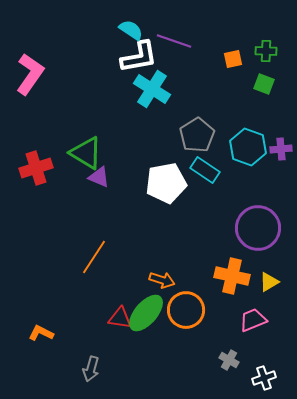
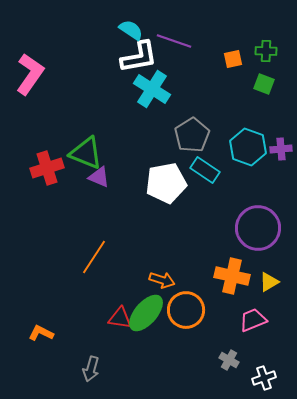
gray pentagon: moved 5 px left
green triangle: rotated 9 degrees counterclockwise
red cross: moved 11 px right
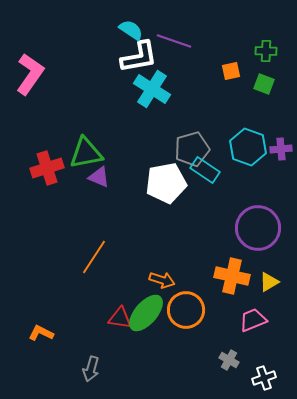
orange square: moved 2 px left, 12 px down
gray pentagon: moved 14 px down; rotated 16 degrees clockwise
green triangle: rotated 33 degrees counterclockwise
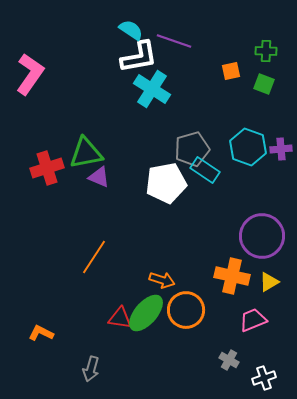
purple circle: moved 4 px right, 8 px down
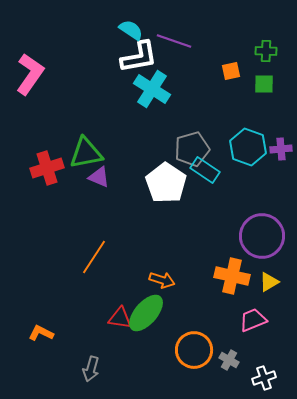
green square: rotated 20 degrees counterclockwise
white pentagon: rotated 27 degrees counterclockwise
orange circle: moved 8 px right, 40 px down
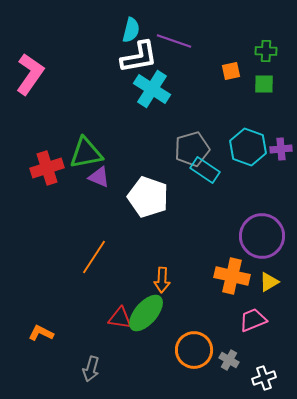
cyan semicircle: rotated 70 degrees clockwise
white pentagon: moved 18 px left, 14 px down; rotated 15 degrees counterclockwise
orange arrow: rotated 75 degrees clockwise
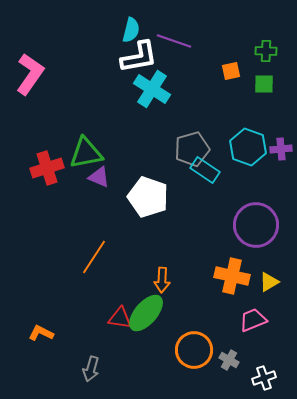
purple circle: moved 6 px left, 11 px up
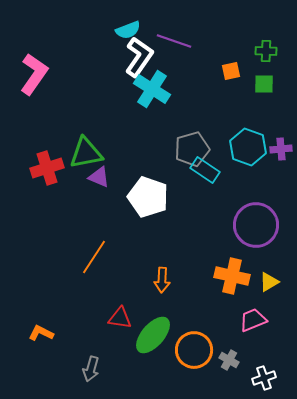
cyan semicircle: moved 3 px left; rotated 55 degrees clockwise
white L-shape: rotated 45 degrees counterclockwise
pink L-shape: moved 4 px right
green ellipse: moved 7 px right, 22 px down
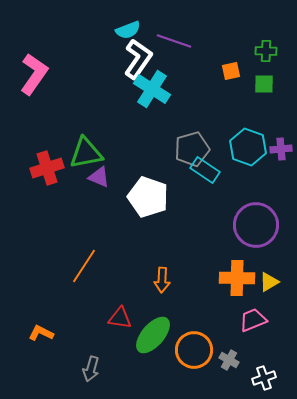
white L-shape: moved 1 px left, 2 px down
orange line: moved 10 px left, 9 px down
orange cross: moved 5 px right, 2 px down; rotated 12 degrees counterclockwise
